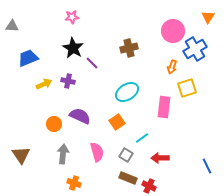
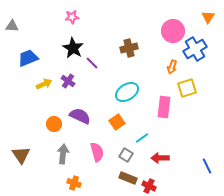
purple cross: rotated 24 degrees clockwise
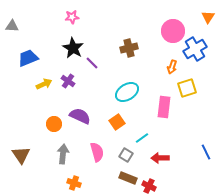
blue line: moved 1 px left, 14 px up
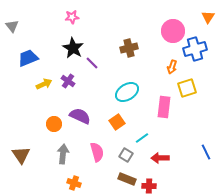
gray triangle: rotated 48 degrees clockwise
blue cross: rotated 15 degrees clockwise
brown rectangle: moved 1 px left, 1 px down
red cross: rotated 24 degrees counterclockwise
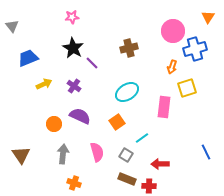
purple cross: moved 6 px right, 5 px down
red arrow: moved 6 px down
